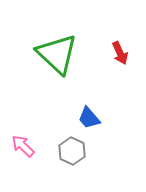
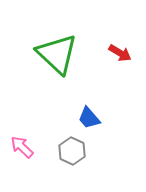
red arrow: rotated 35 degrees counterclockwise
pink arrow: moved 1 px left, 1 px down
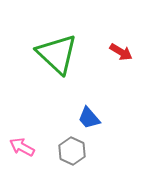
red arrow: moved 1 px right, 1 px up
pink arrow: rotated 15 degrees counterclockwise
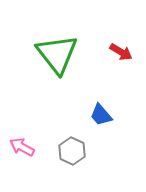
green triangle: rotated 9 degrees clockwise
blue trapezoid: moved 12 px right, 3 px up
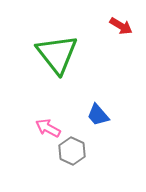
red arrow: moved 26 px up
blue trapezoid: moved 3 px left
pink arrow: moved 26 px right, 19 px up
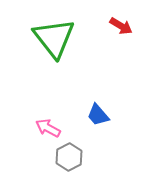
green triangle: moved 3 px left, 16 px up
gray hexagon: moved 3 px left, 6 px down; rotated 8 degrees clockwise
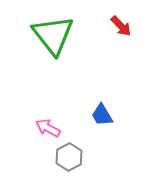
red arrow: rotated 15 degrees clockwise
green triangle: moved 1 px left, 3 px up
blue trapezoid: moved 4 px right; rotated 10 degrees clockwise
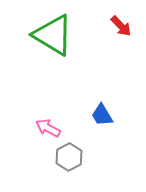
green triangle: rotated 21 degrees counterclockwise
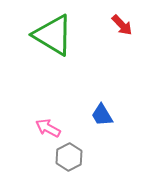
red arrow: moved 1 px right, 1 px up
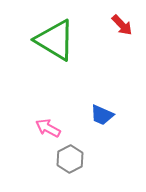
green triangle: moved 2 px right, 5 px down
blue trapezoid: rotated 35 degrees counterclockwise
gray hexagon: moved 1 px right, 2 px down
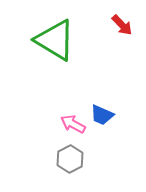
pink arrow: moved 25 px right, 4 px up
